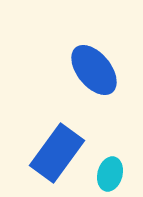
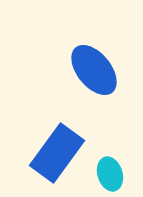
cyan ellipse: rotated 32 degrees counterclockwise
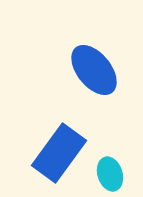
blue rectangle: moved 2 px right
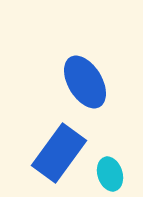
blue ellipse: moved 9 px left, 12 px down; rotated 8 degrees clockwise
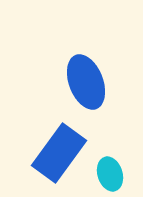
blue ellipse: moved 1 px right; rotated 10 degrees clockwise
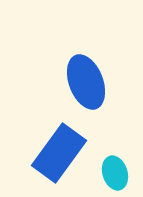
cyan ellipse: moved 5 px right, 1 px up
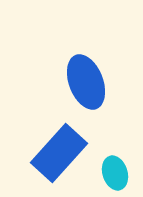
blue rectangle: rotated 6 degrees clockwise
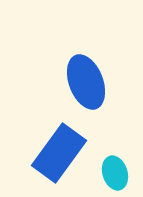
blue rectangle: rotated 6 degrees counterclockwise
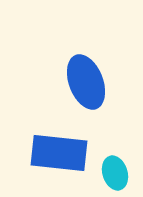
blue rectangle: rotated 60 degrees clockwise
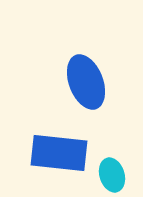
cyan ellipse: moved 3 px left, 2 px down
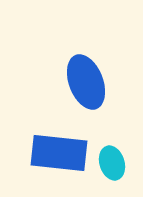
cyan ellipse: moved 12 px up
